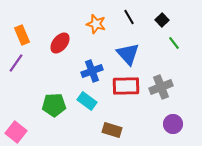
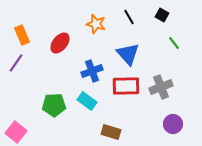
black square: moved 5 px up; rotated 16 degrees counterclockwise
brown rectangle: moved 1 px left, 2 px down
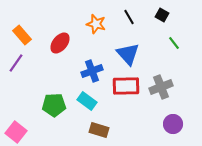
orange rectangle: rotated 18 degrees counterclockwise
brown rectangle: moved 12 px left, 2 px up
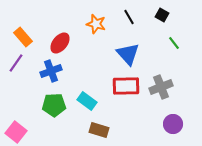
orange rectangle: moved 1 px right, 2 px down
blue cross: moved 41 px left
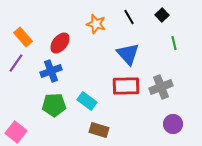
black square: rotated 16 degrees clockwise
green line: rotated 24 degrees clockwise
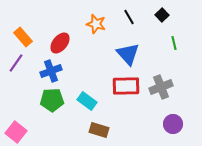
green pentagon: moved 2 px left, 5 px up
